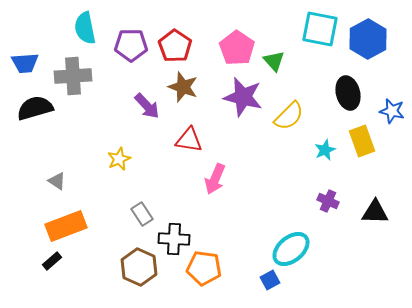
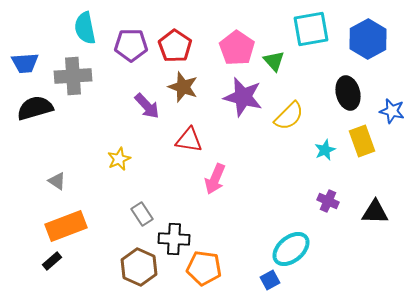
cyan square: moved 9 px left; rotated 21 degrees counterclockwise
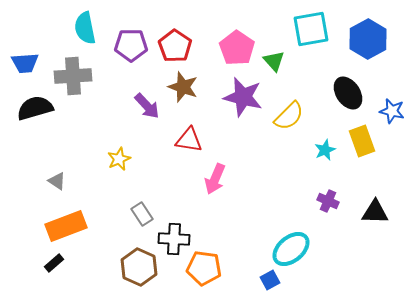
black ellipse: rotated 20 degrees counterclockwise
black rectangle: moved 2 px right, 2 px down
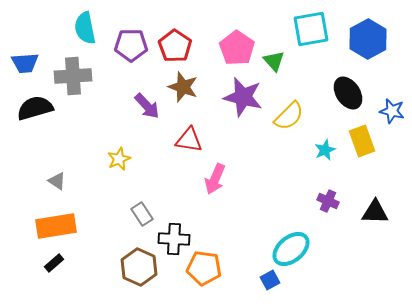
orange rectangle: moved 10 px left; rotated 12 degrees clockwise
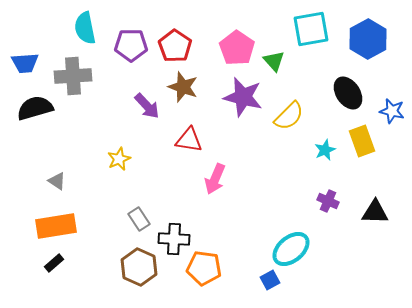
gray rectangle: moved 3 px left, 5 px down
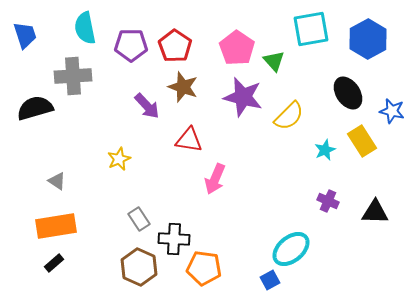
blue trapezoid: moved 28 px up; rotated 104 degrees counterclockwise
yellow rectangle: rotated 12 degrees counterclockwise
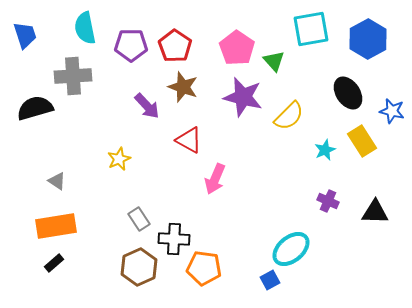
red triangle: rotated 20 degrees clockwise
brown hexagon: rotated 12 degrees clockwise
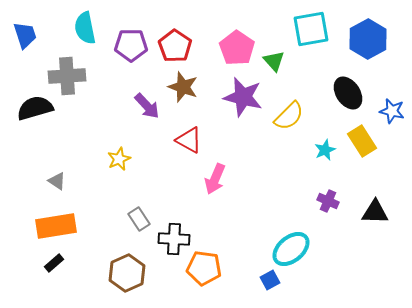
gray cross: moved 6 px left
brown hexagon: moved 12 px left, 6 px down
